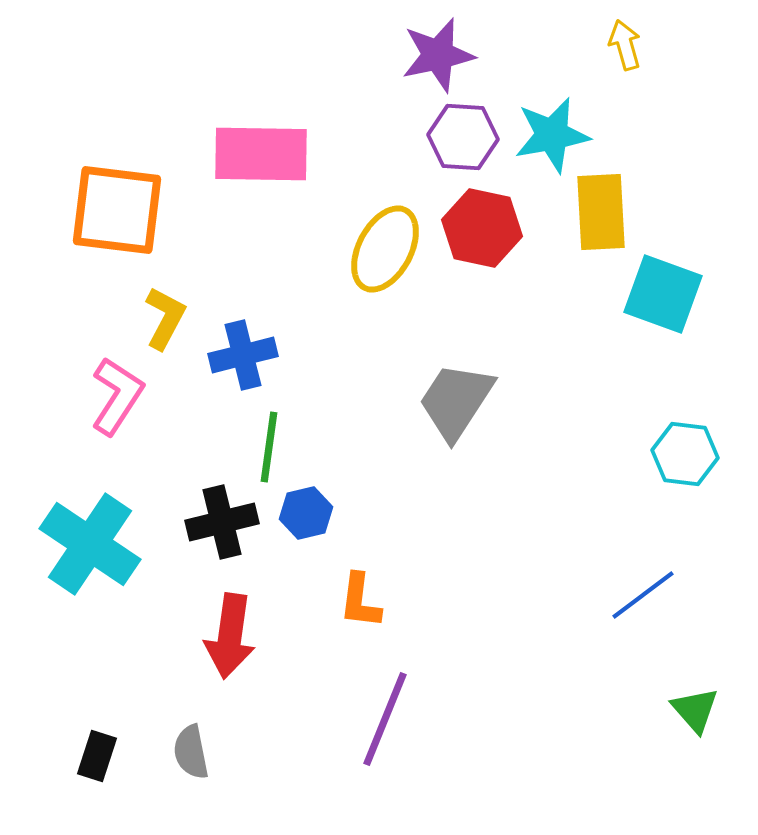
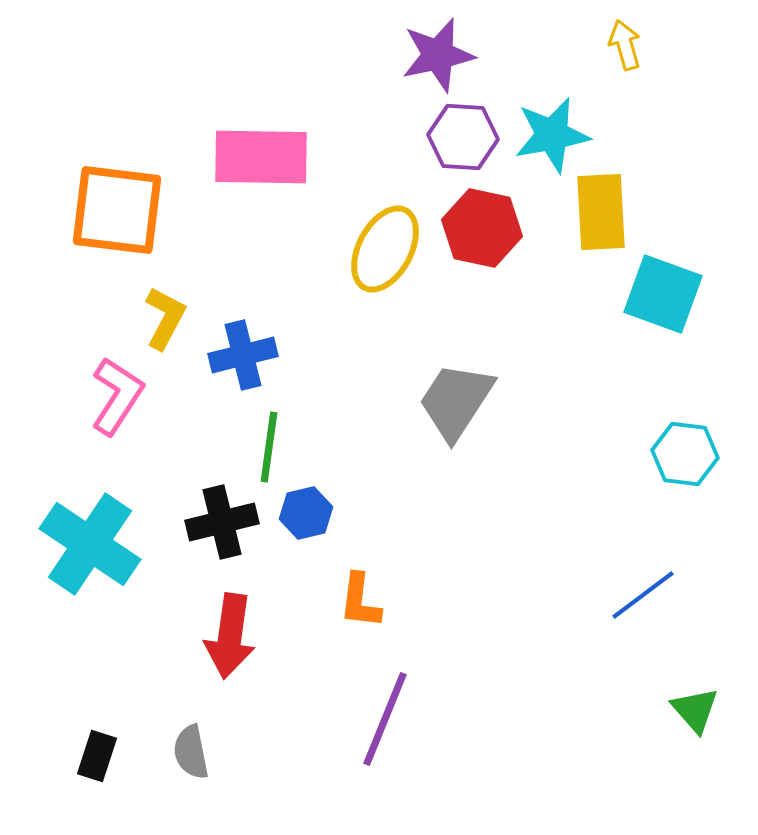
pink rectangle: moved 3 px down
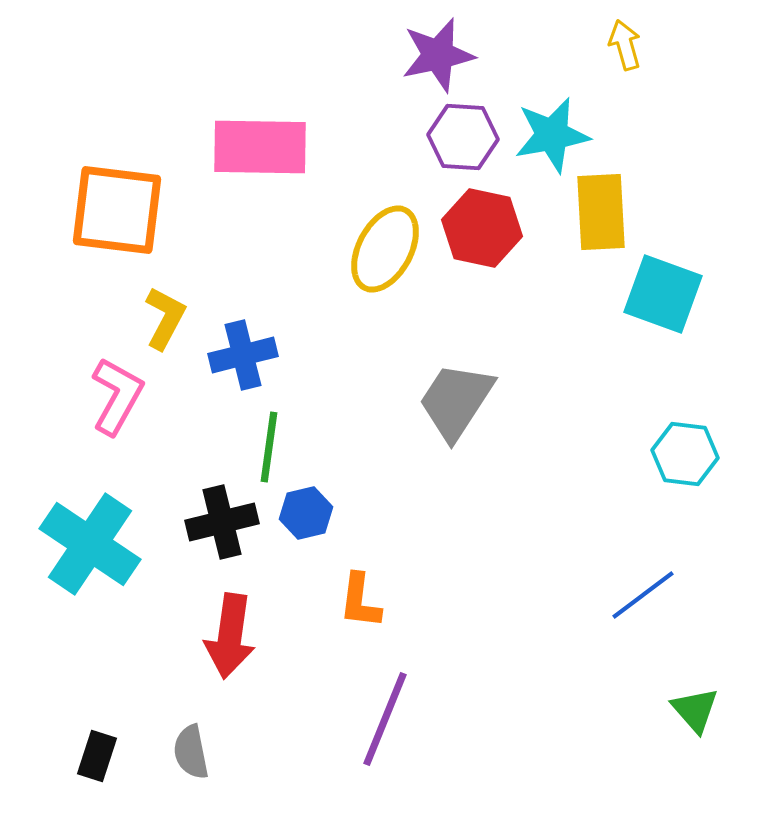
pink rectangle: moved 1 px left, 10 px up
pink L-shape: rotated 4 degrees counterclockwise
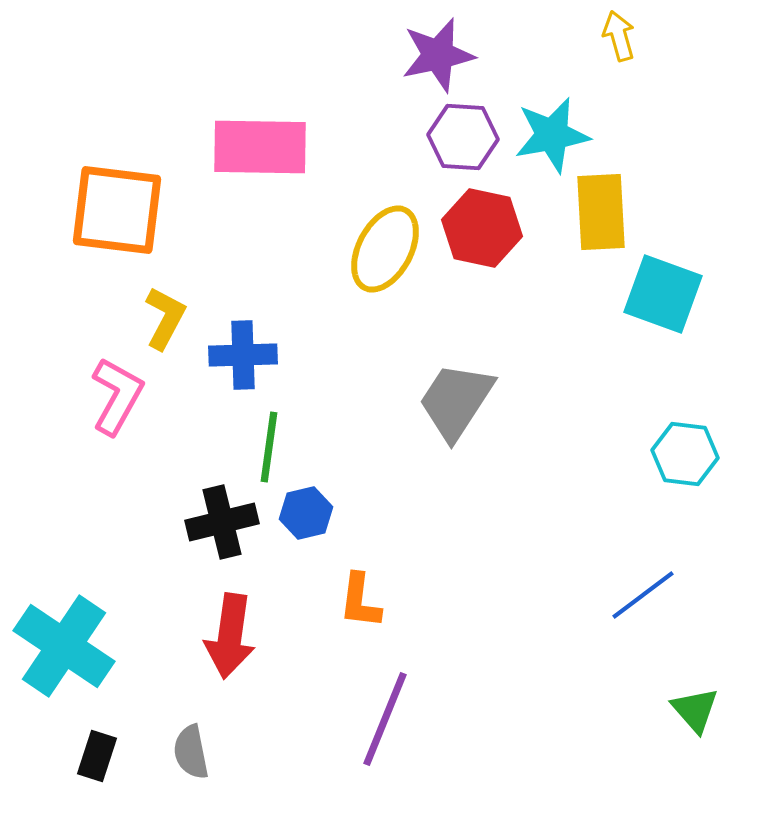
yellow arrow: moved 6 px left, 9 px up
blue cross: rotated 12 degrees clockwise
cyan cross: moved 26 px left, 102 px down
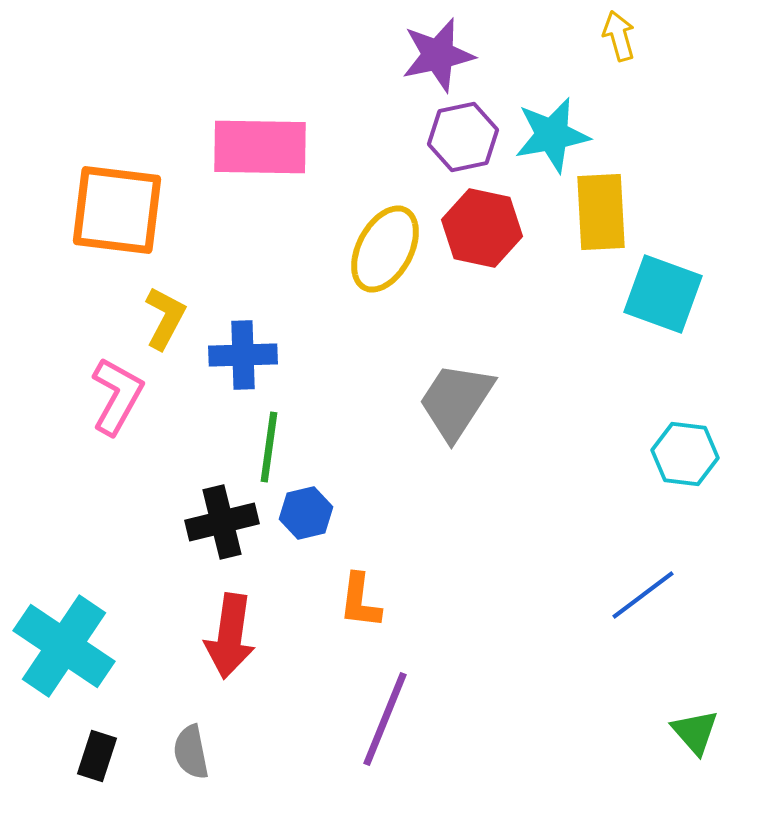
purple hexagon: rotated 16 degrees counterclockwise
green triangle: moved 22 px down
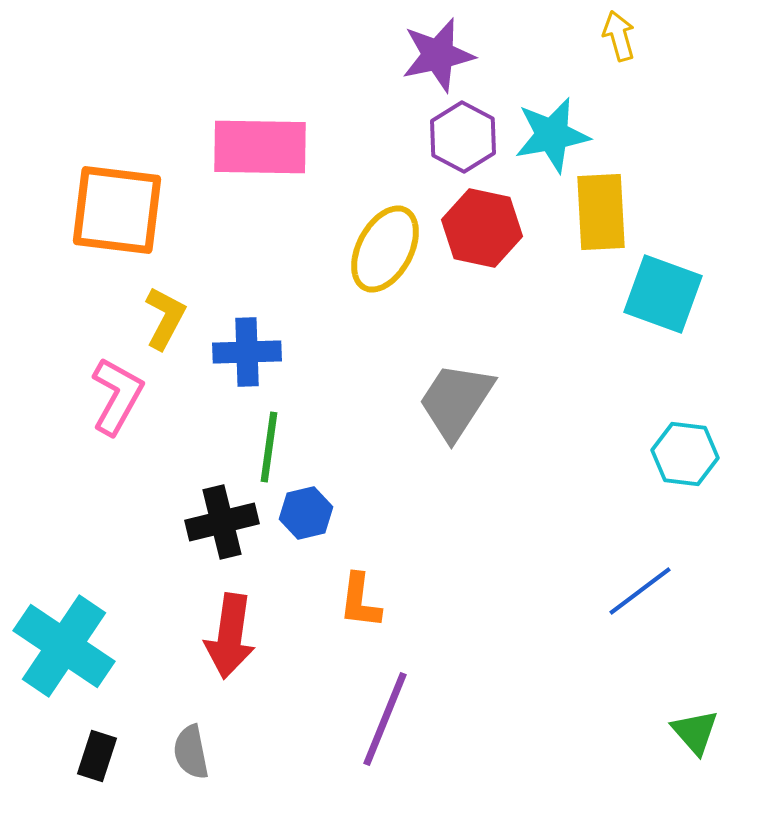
purple hexagon: rotated 20 degrees counterclockwise
blue cross: moved 4 px right, 3 px up
blue line: moved 3 px left, 4 px up
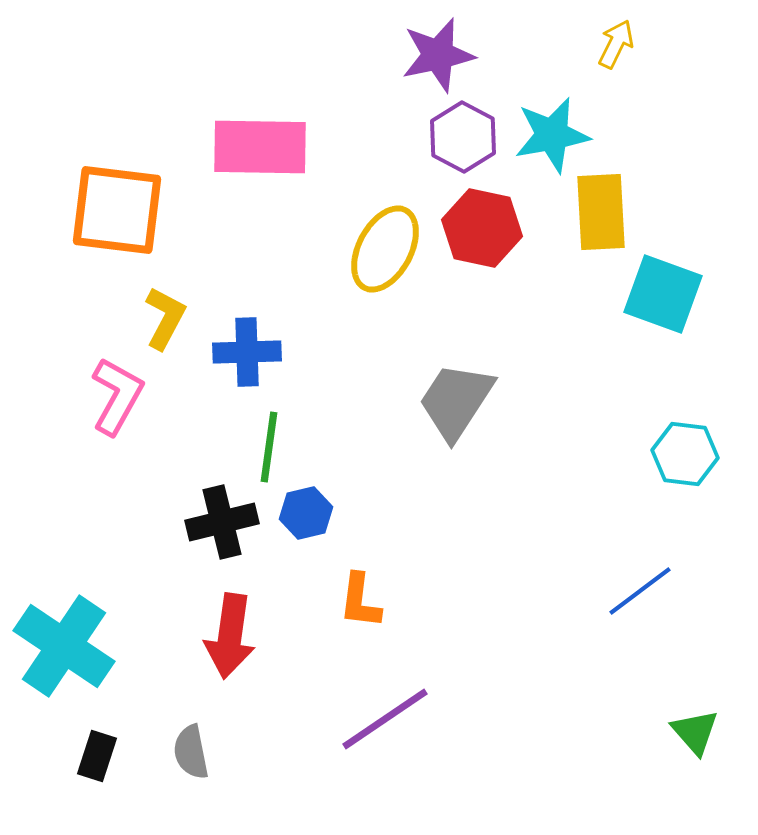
yellow arrow: moved 3 px left, 8 px down; rotated 42 degrees clockwise
purple line: rotated 34 degrees clockwise
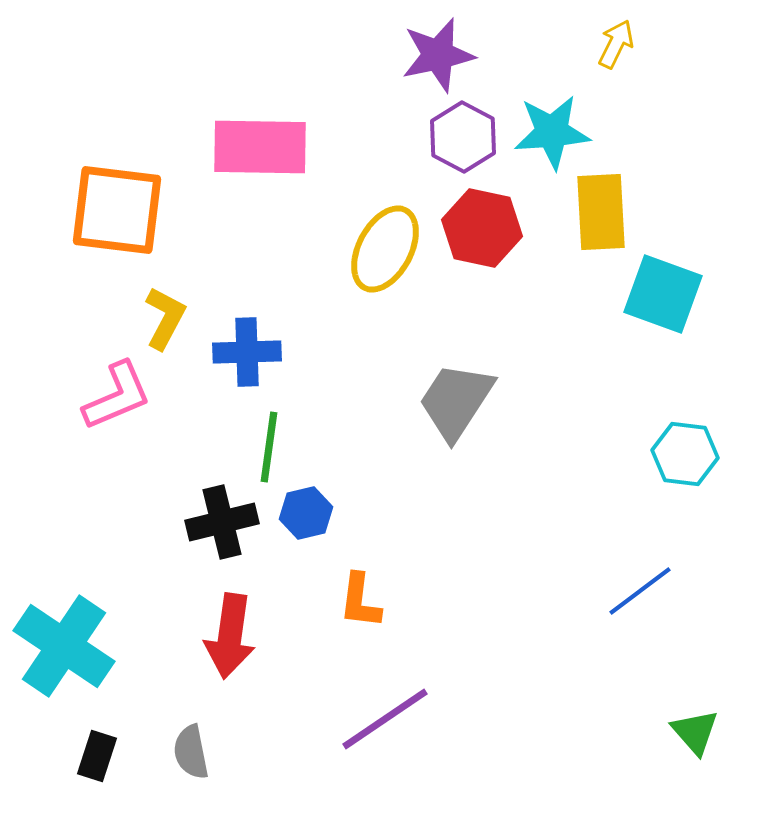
cyan star: moved 3 px up; rotated 6 degrees clockwise
pink L-shape: rotated 38 degrees clockwise
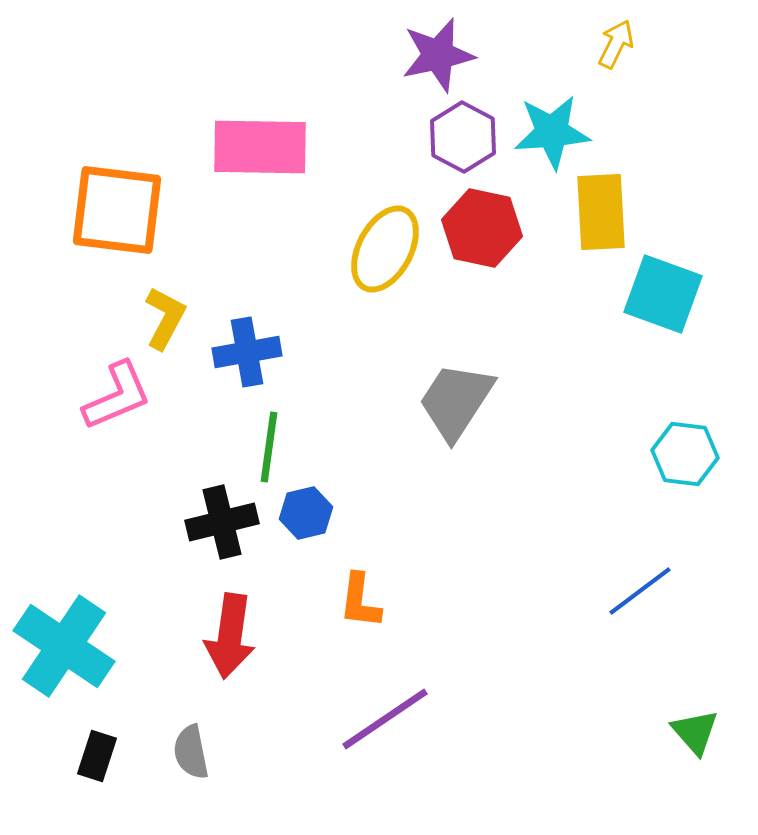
blue cross: rotated 8 degrees counterclockwise
